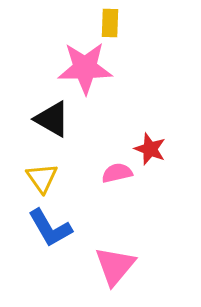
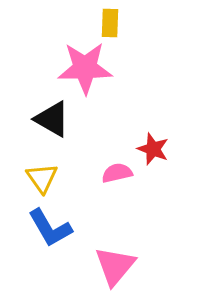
red star: moved 3 px right
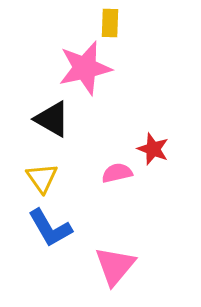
pink star: rotated 12 degrees counterclockwise
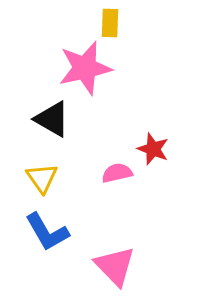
blue L-shape: moved 3 px left, 4 px down
pink triangle: rotated 24 degrees counterclockwise
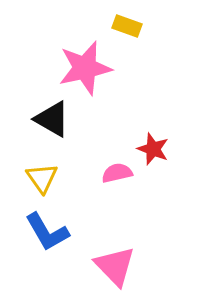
yellow rectangle: moved 17 px right, 3 px down; rotated 72 degrees counterclockwise
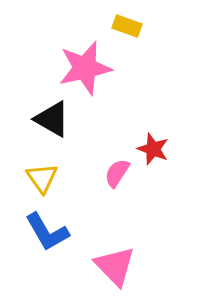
pink semicircle: rotated 44 degrees counterclockwise
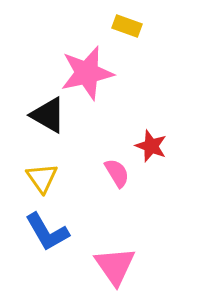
pink star: moved 2 px right, 5 px down
black triangle: moved 4 px left, 4 px up
red star: moved 2 px left, 3 px up
pink semicircle: rotated 116 degrees clockwise
pink triangle: rotated 9 degrees clockwise
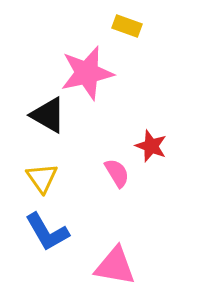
pink triangle: rotated 45 degrees counterclockwise
